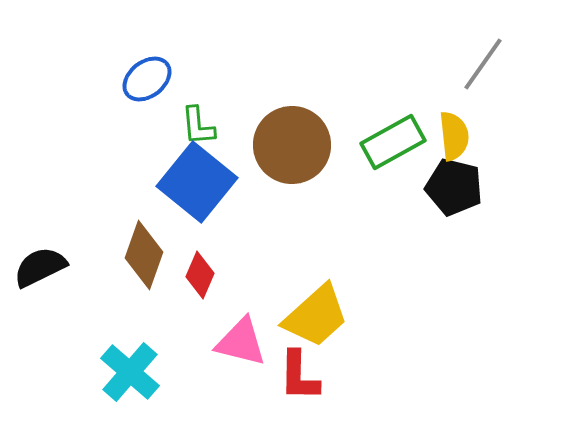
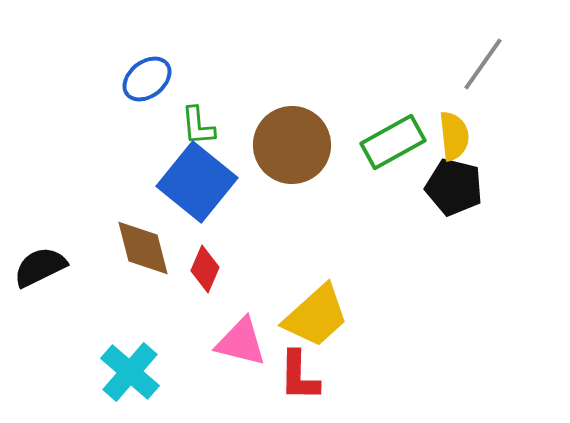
brown diamond: moved 1 px left, 7 px up; rotated 34 degrees counterclockwise
red diamond: moved 5 px right, 6 px up
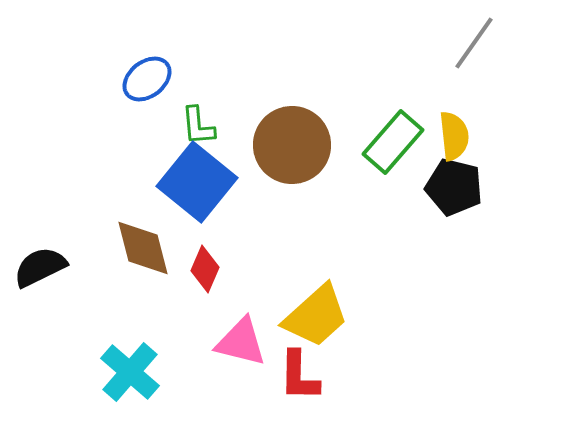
gray line: moved 9 px left, 21 px up
green rectangle: rotated 20 degrees counterclockwise
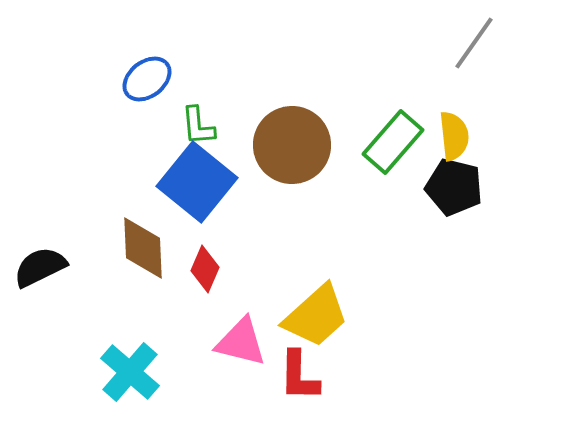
brown diamond: rotated 12 degrees clockwise
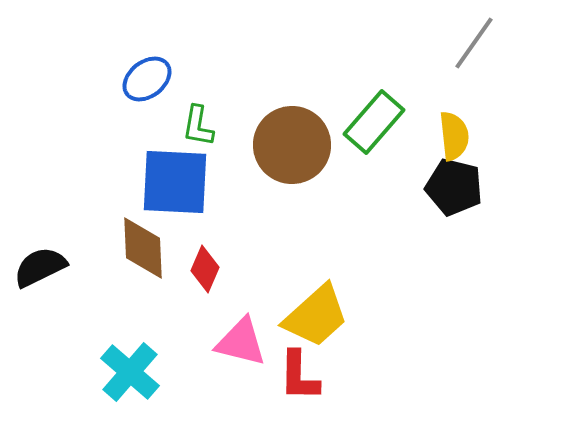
green L-shape: rotated 15 degrees clockwise
green rectangle: moved 19 px left, 20 px up
blue square: moved 22 px left; rotated 36 degrees counterclockwise
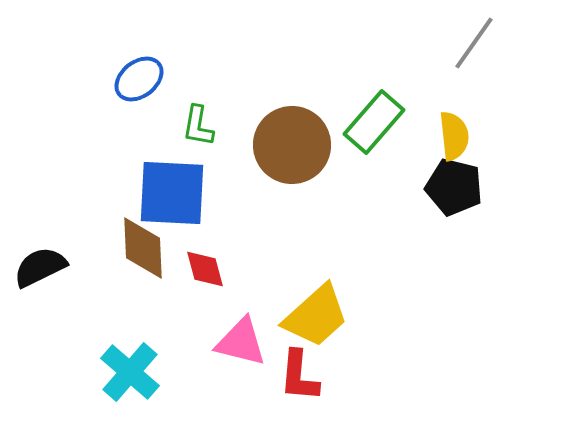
blue ellipse: moved 8 px left
blue square: moved 3 px left, 11 px down
red diamond: rotated 39 degrees counterclockwise
red L-shape: rotated 4 degrees clockwise
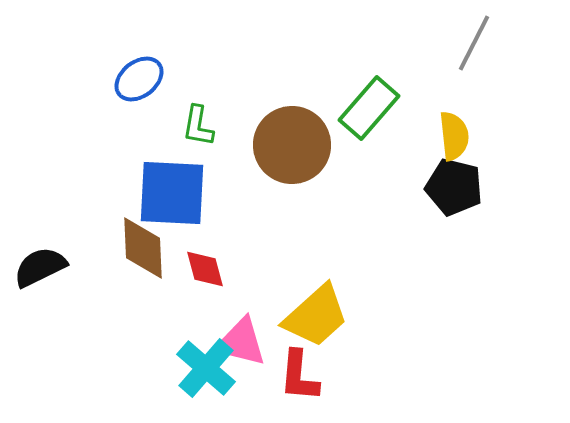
gray line: rotated 8 degrees counterclockwise
green rectangle: moved 5 px left, 14 px up
cyan cross: moved 76 px right, 4 px up
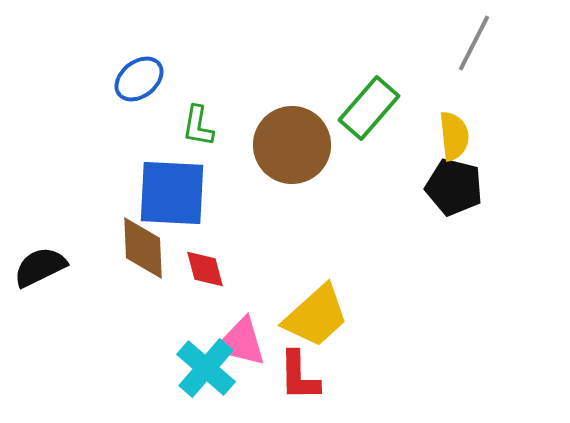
red L-shape: rotated 6 degrees counterclockwise
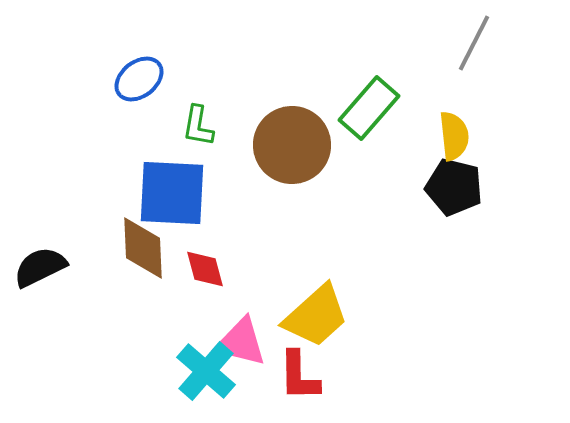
cyan cross: moved 3 px down
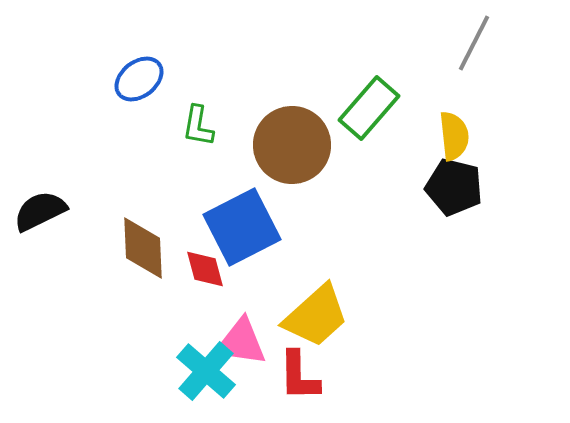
blue square: moved 70 px right, 34 px down; rotated 30 degrees counterclockwise
black semicircle: moved 56 px up
pink triangle: rotated 6 degrees counterclockwise
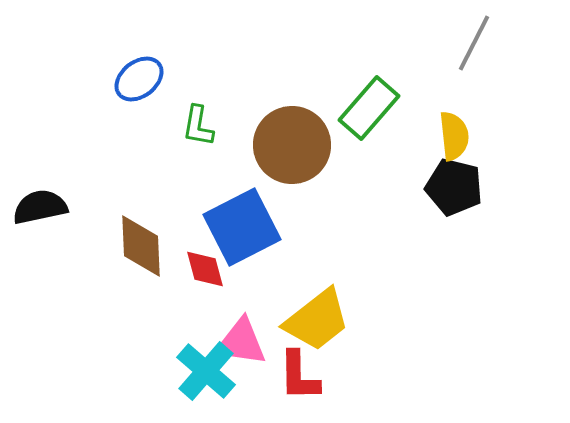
black semicircle: moved 4 px up; rotated 14 degrees clockwise
brown diamond: moved 2 px left, 2 px up
yellow trapezoid: moved 1 px right, 4 px down; rotated 4 degrees clockwise
